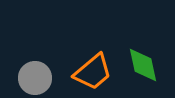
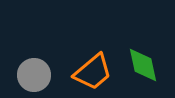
gray circle: moved 1 px left, 3 px up
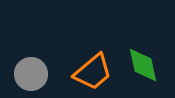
gray circle: moved 3 px left, 1 px up
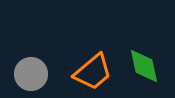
green diamond: moved 1 px right, 1 px down
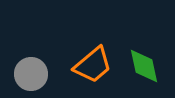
orange trapezoid: moved 7 px up
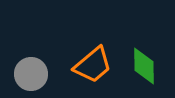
green diamond: rotated 12 degrees clockwise
